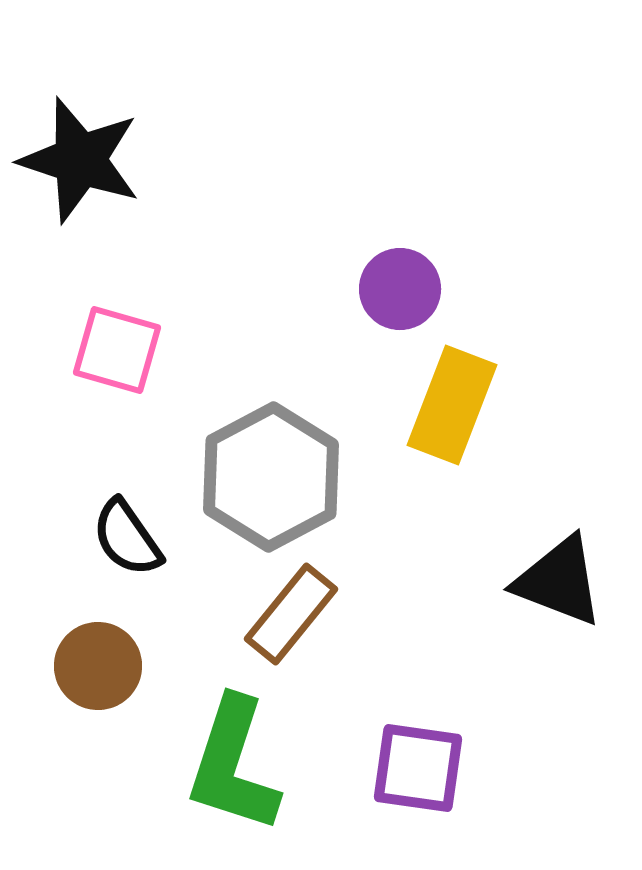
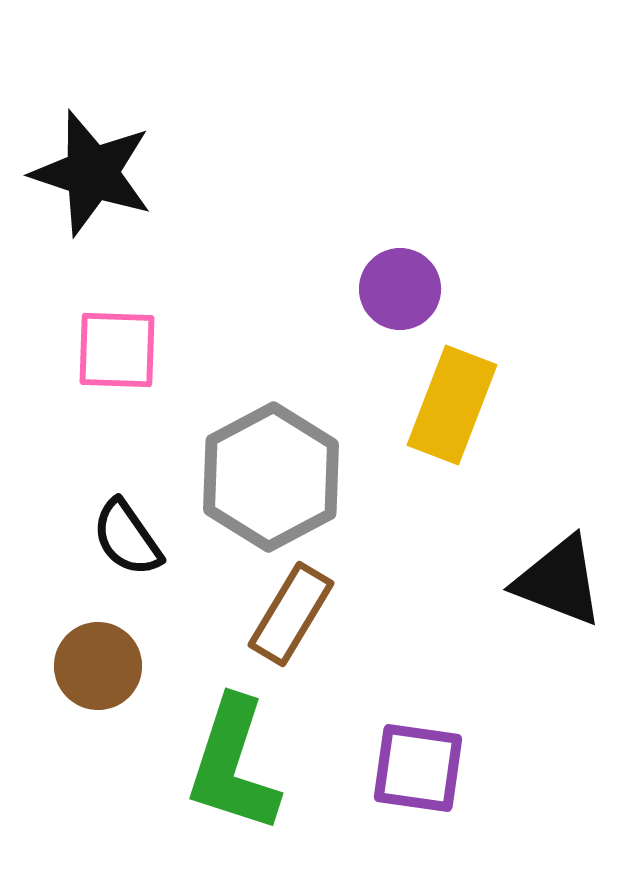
black star: moved 12 px right, 13 px down
pink square: rotated 14 degrees counterclockwise
brown rectangle: rotated 8 degrees counterclockwise
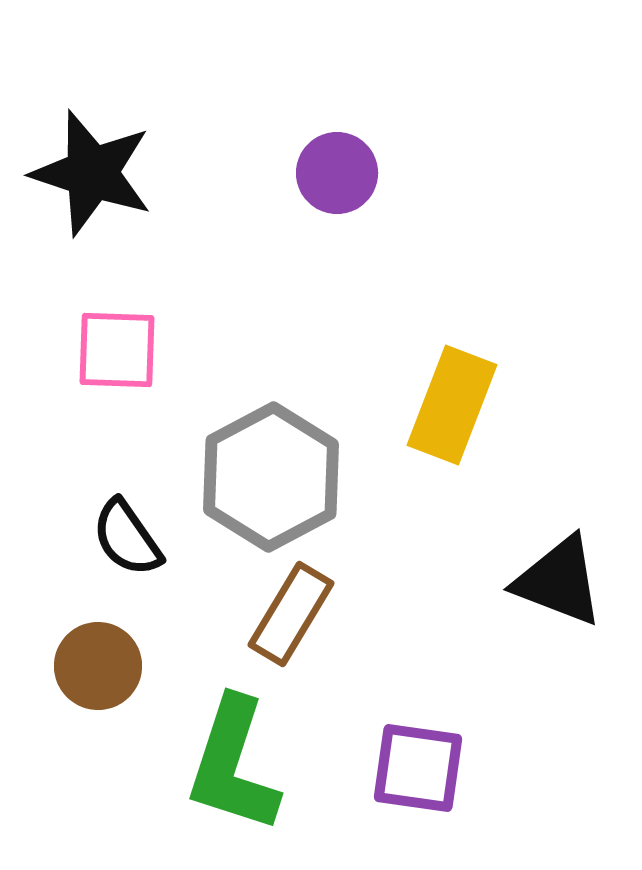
purple circle: moved 63 px left, 116 px up
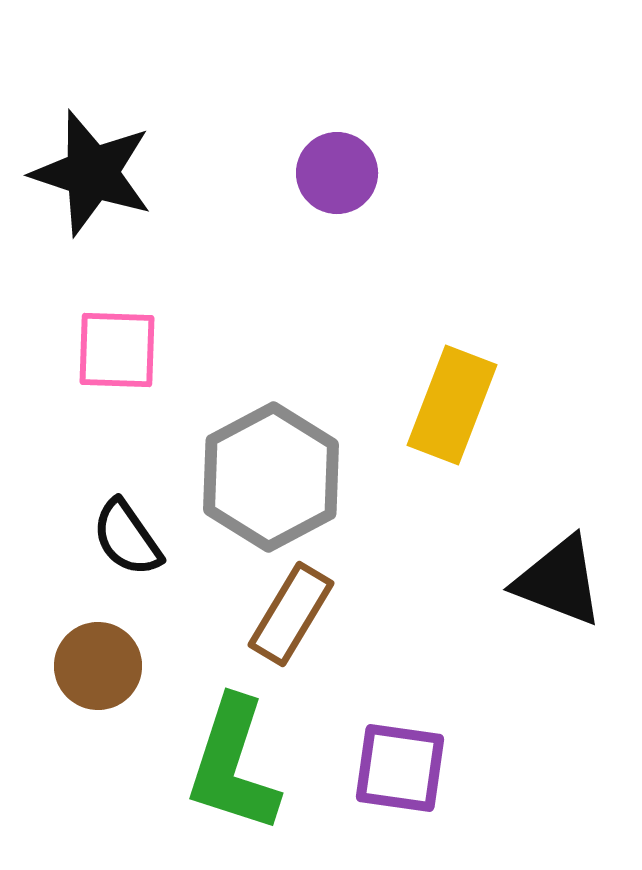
purple square: moved 18 px left
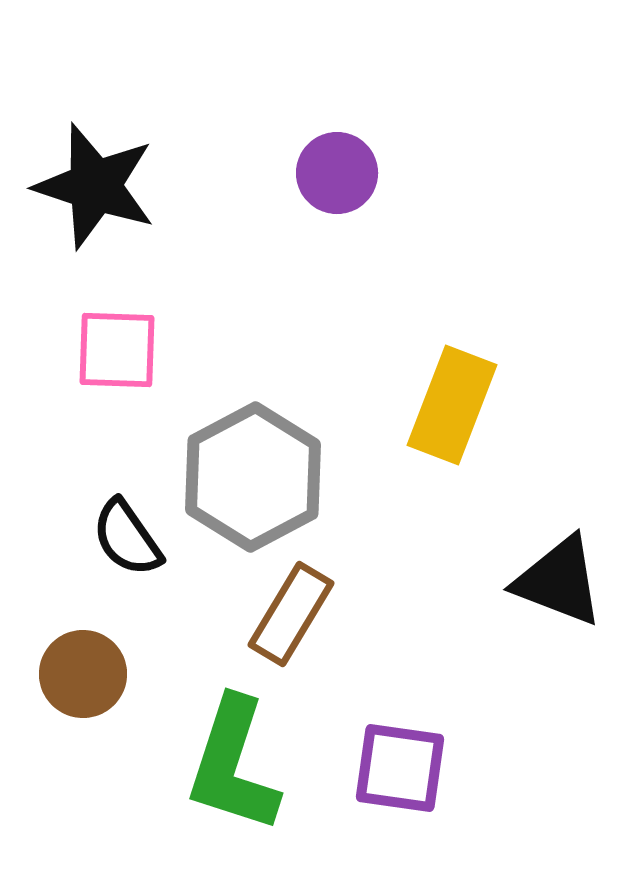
black star: moved 3 px right, 13 px down
gray hexagon: moved 18 px left
brown circle: moved 15 px left, 8 px down
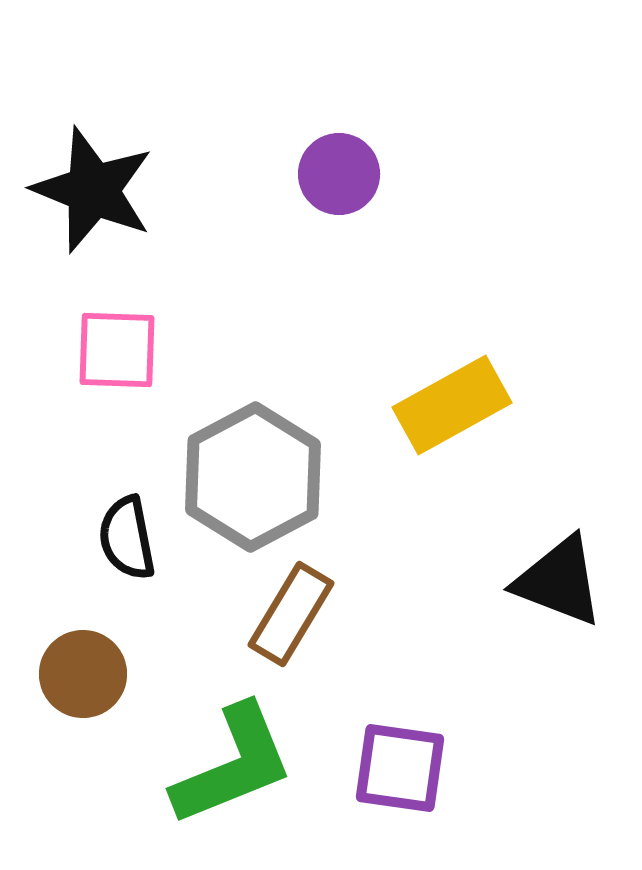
purple circle: moved 2 px right, 1 px down
black star: moved 2 px left, 4 px down; rotated 4 degrees clockwise
yellow rectangle: rotated 40 degrees clockwise
black semicircle: rotated 24 degrees clockwise
green L-shape: rotated 130 degrees counterclockwise
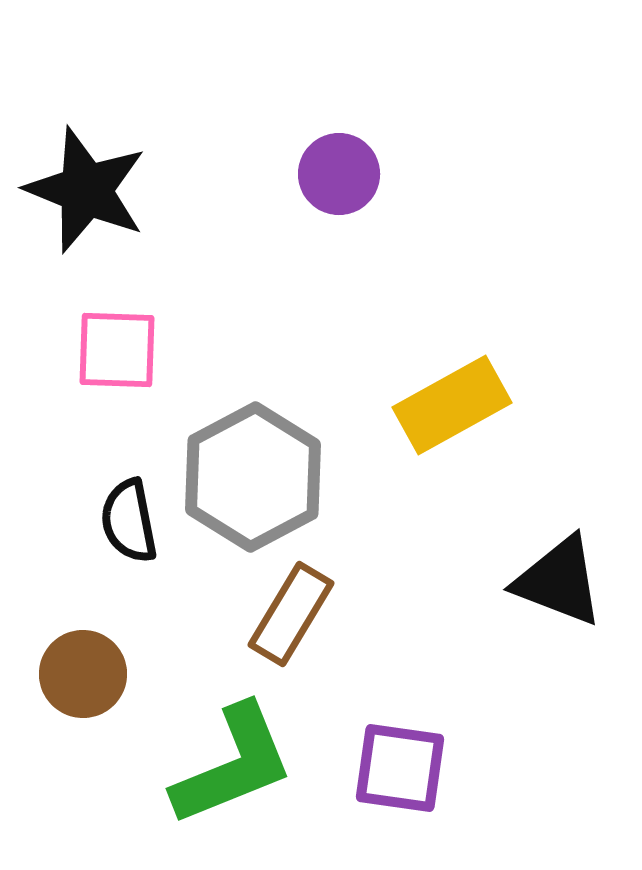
black star: moved 7 px left
black semicircle: moved 2 px right, 17 px up
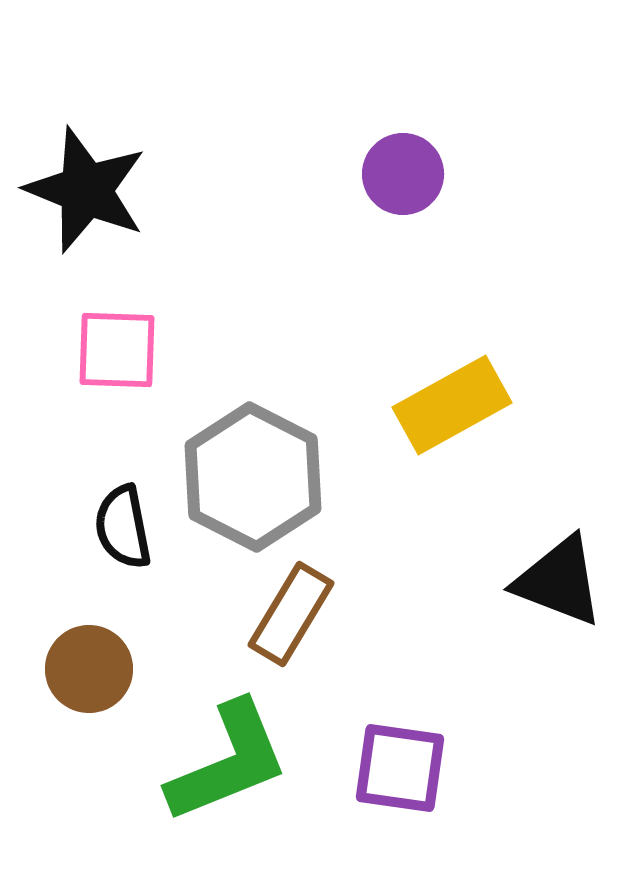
purple circle: moved 64 px right
gray hexagon: rotated 5 degrees counterclockwise
black semicircle: moved 6 px left, 6 px down
brown circle: moved 6 px right, 5 px up
green L-shape: moved 5 px left, 3 px up
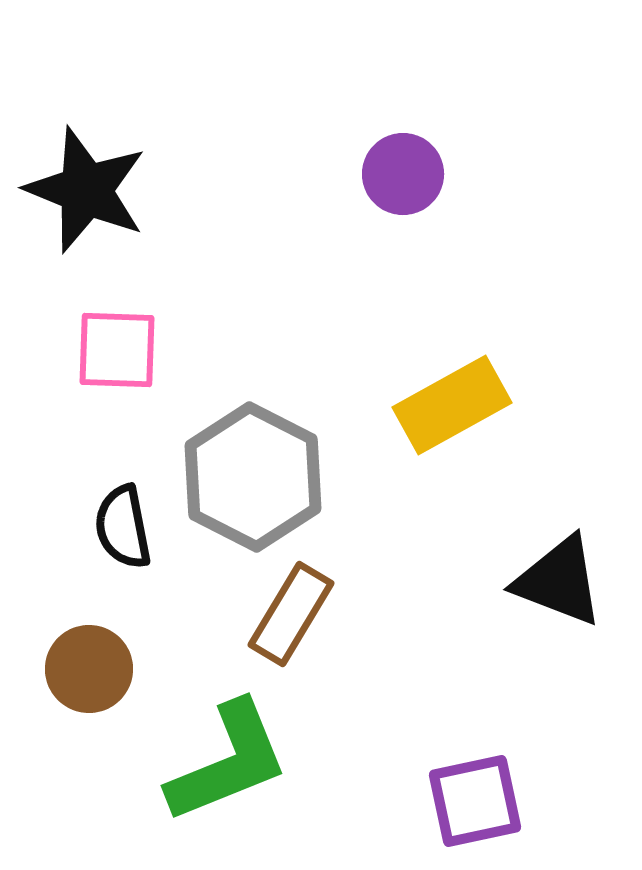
purple square: moved 75 px right, 33 px down; rotated 20 degrees counterclockwise
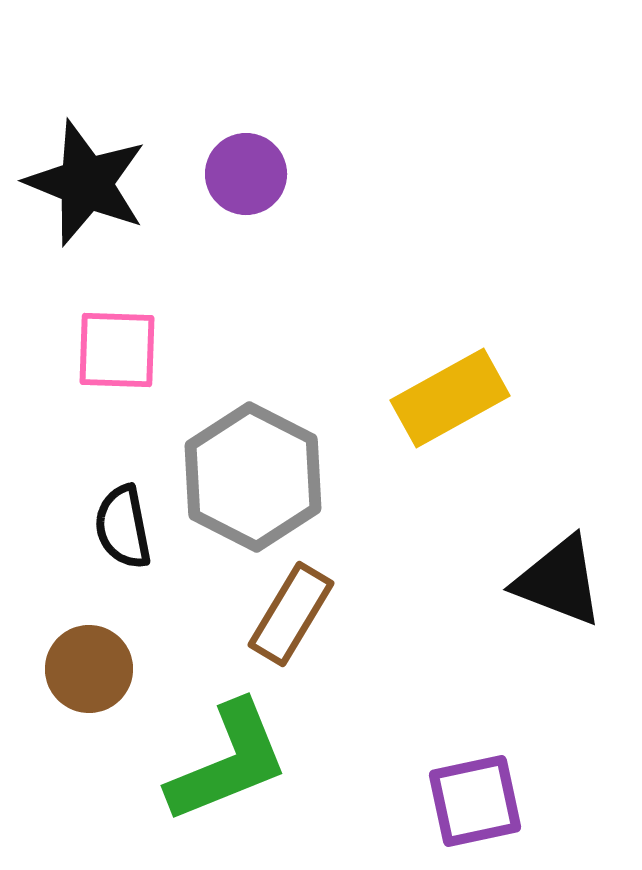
purple circle: moved 157 px left
black star: moved 7 px up
yellow rectangle: moved 2 px left, 7 px up
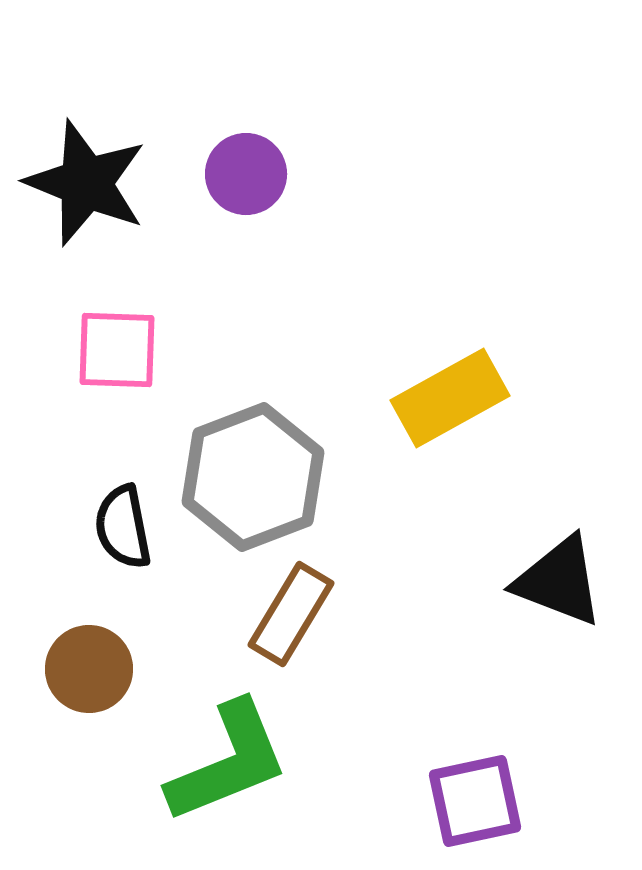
gray hexagon: rotated 12 degrees clockwise
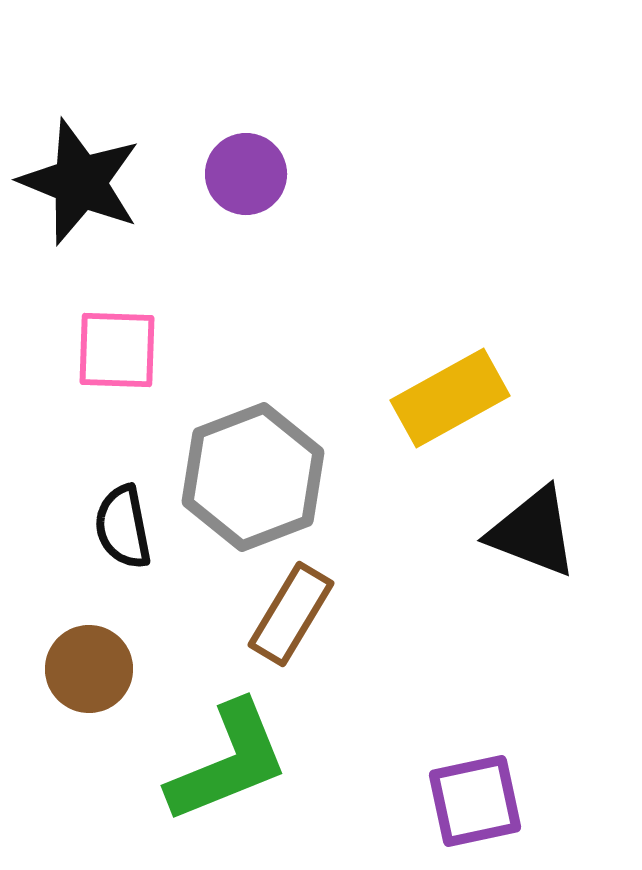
black star: moved 6 px left, 1 px up
black triangle: moved 26 px left, 49 px up
